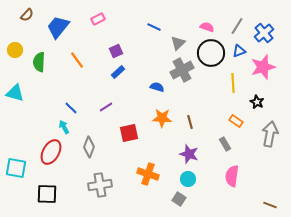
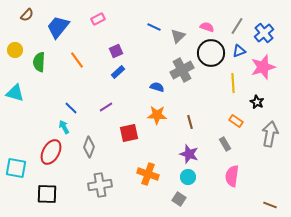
gray triangle at (178, 43): moved 7 px up
orange star at (162, 118): moved 5 px left, 3 px up
cyan circle at (188, 179): moved 2 px up
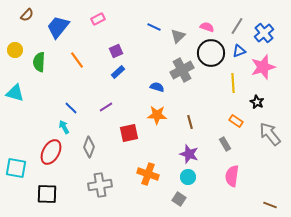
gray arrow at (270, 134): rotated 50 degrees counterclockwise
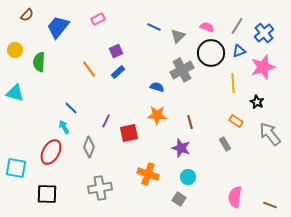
orange line at (77, 60): moved 12 px right, 9 px down
purple line at (106, 107): moved 14 px down; rotated 32 degrees counterclockwise
purple star at (189, 154): moved 8 px left, 6 px up
pink semicircle at (232, 176): moved 3 px right, 21 px down
gray cross at (100, 185): moved 3 px down
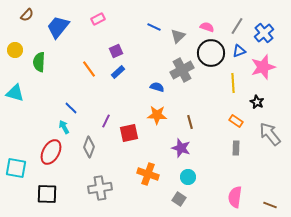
gray rectangle at (225, 144): moved 11 px right, 4 px down; rotated 32 degrees clockwise
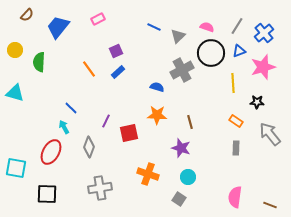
black star at (257, 102): rotated 24 degrees counterclockwise
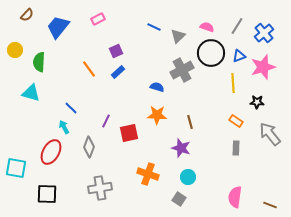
blue triangle at (239, 51): moved 5 px down
cyan triangle at (15, 93): moved 16 px right
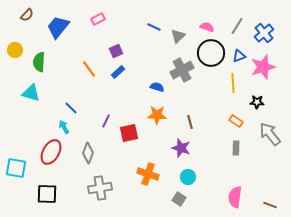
gray diamond at (89, 147): moved 1 px left, 6 px down
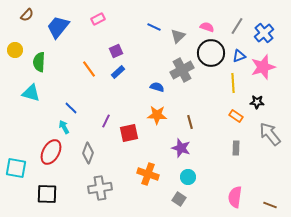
orange rectangle at (236, 121): moved 5 px up
